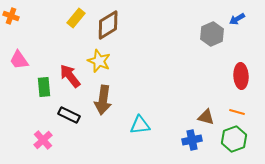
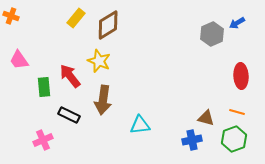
blue arrow: moved 4 px down
brown triangle: moved 1 px down
pink cross: rotated 18 degrees clockwise
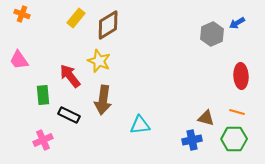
orange cross: moved 11 px right, 2 px up
green rectangle: moved 1 px left, 8 px down
green hexagon: rotated 20 degrees clockwise
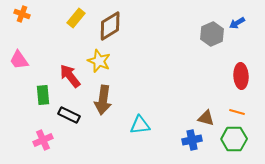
brown diamond: moved 2 px right, 1 px down
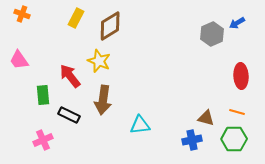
yellow rectangle: rotated 12 degrees counterclockwise
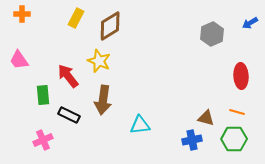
orange cross: rotated 21 degrees counterclockwise
blue arrow: moved 13 px right
red arrow: moved 2 px left
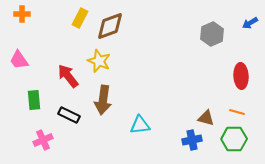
yellow rectangle: moved 4 px right
brown diamond: rotated 12 degrees clockwise
green rectangle: moved 9 px left, 5 px down
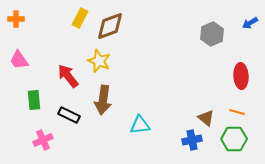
orange cross: moved 6 px left, 5 px down
brown triangle: rotated 24 degrees clockwise
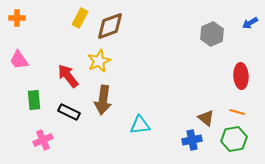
orange cross: moved 1 px right, 1 px up
yellow star: rotated 25 degrees clockwise
black rectangle: moved 3 px up
green hexagon: rotated 10 degrees counterclockwise
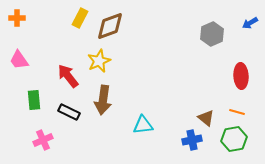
cyan triangle: moved 3 px right
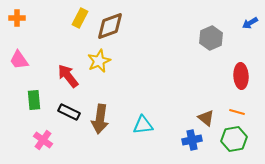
gray hexagon: moved 1 px left, 4 px down
brown arrow: moved 3 px left, 19 px down
pink cross: rotated 30 degrees counterclockwise
